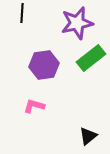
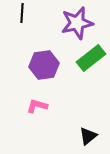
pink L-shape: moved 3 px right
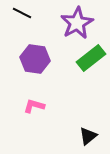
black line: rotated 66 degrees counterclockwise
purple star: rotated 16 degrees counterclockwise
purple hexagon: moved 9 px left, 6 px up; rotated 16 degrees clockwise
pink L-shape: moved 3 px left
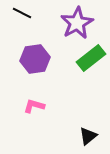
purple hexagon: rotated 16 degrees counterclockwise
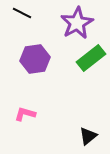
pink L-shape: moved 9 px left, 8 px down
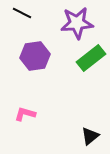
purple star: rotated 24 degrees clockwise
purple hexagon: moved 3 px up
black triangle: moved 2 px right
